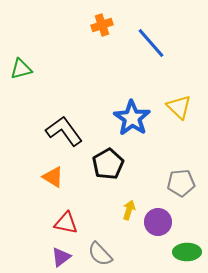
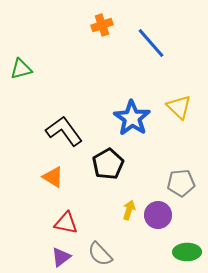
purple circle: moved 7 px up
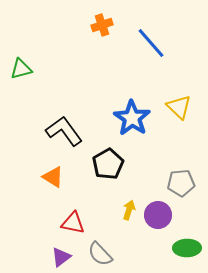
red triangle: moved 7 px right
green ellipse: moved 4 px up
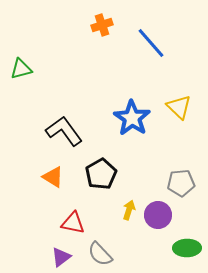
black pentagon: moved 7 px left, 10 px down
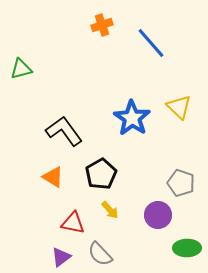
gray pentagon: rotated 24 degrees clockwise
yellow arrow: moved 19 px left; rotated 120 degrees clockwise
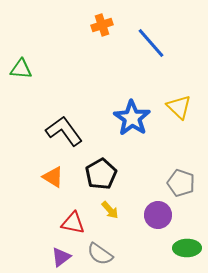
green triangle: rotated 20 degrees clockwise
gray semicircle: rotated 12 degrees counterclockwise
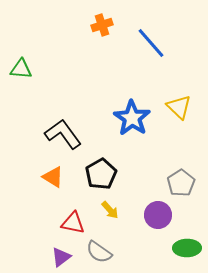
black L-shape: moved 1 px left, 3 px down
gray pentagon: rotated 20 degrees clockwise
gray semicircle: moved 1 px left, 2 px up
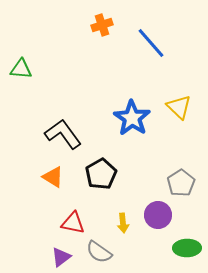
yellow arrow: moved 13 px right, 13 px down; rotated 36 degrees clockwise
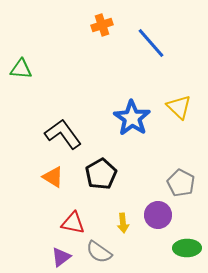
gray pentagon: rotated 12 degrees counterclockwise
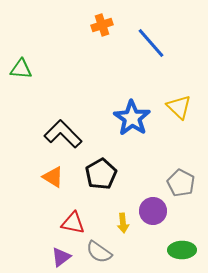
black L-shape: rotated 9 degrees counterclockwise
purple circle: moved 5 px left, 4 px up
green ellipse: moved 5 px left, 2 px down
